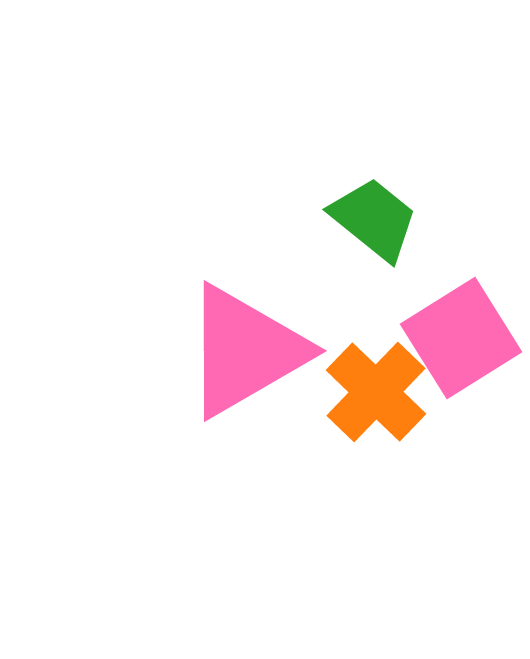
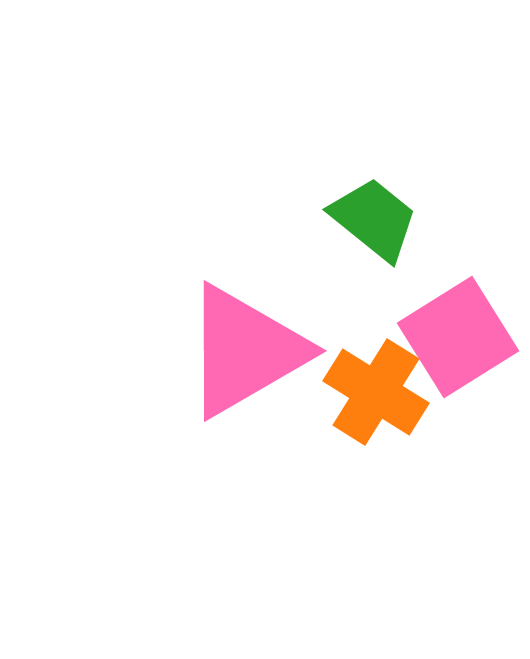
pink square: moved 3 px left, 1 px up
orange cross: rotated 12 degrees counterclockwise
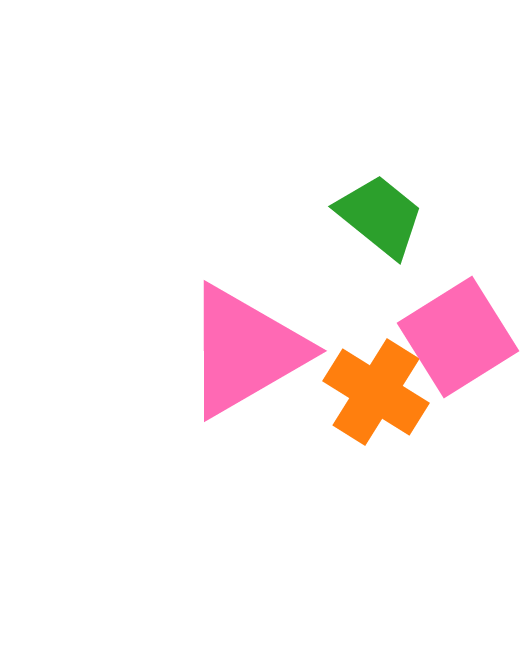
green trapezoid: moved 6 px right, 3 px up
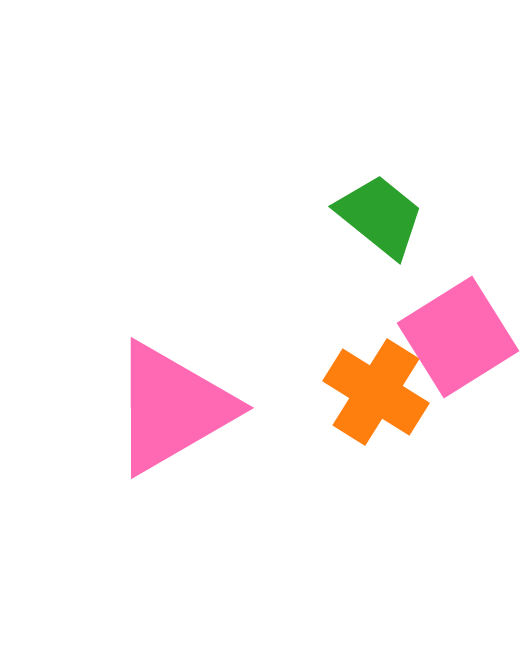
pink triangle: moved 73 px left, 57 px down
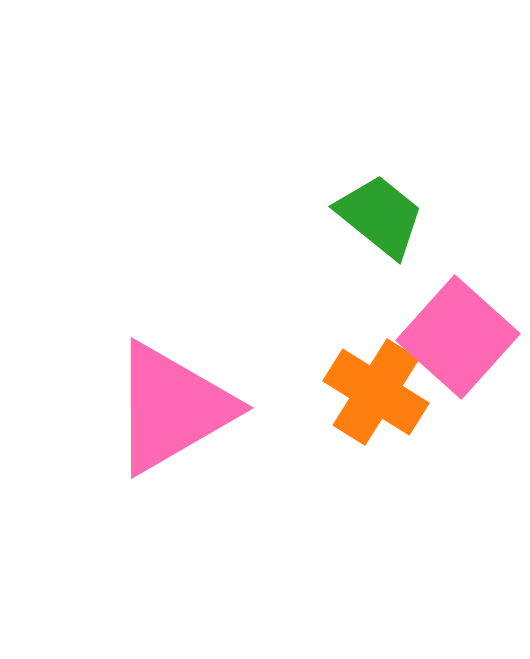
pink square: rotated 16 degrees counterclockwise
